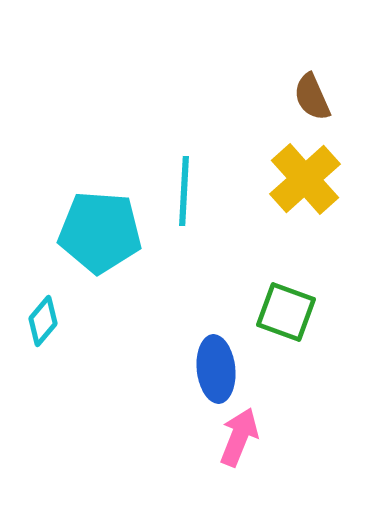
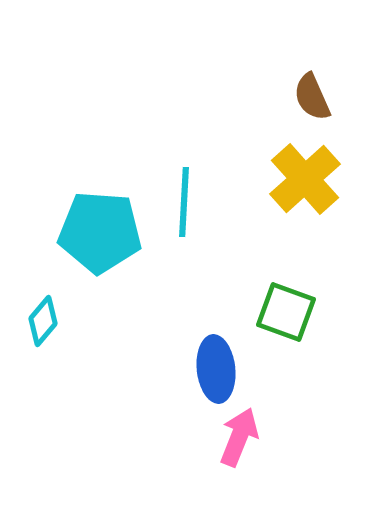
cyan line: moved 11 px down
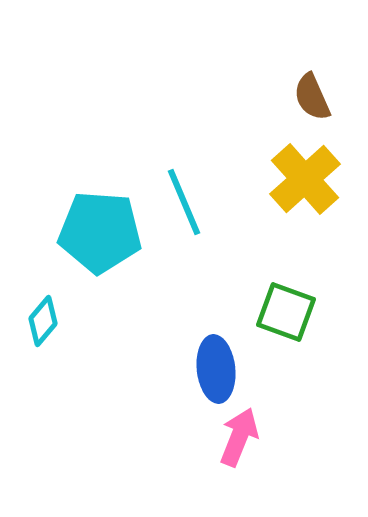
cyan line: rotated 26 degrees counterclockwise
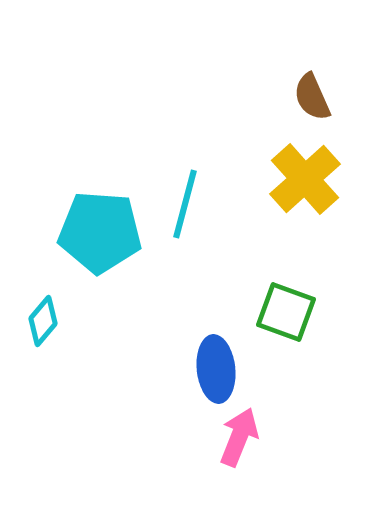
cyan line: moved 1 px right, 2 px down; rotated 38 degrees clockwise
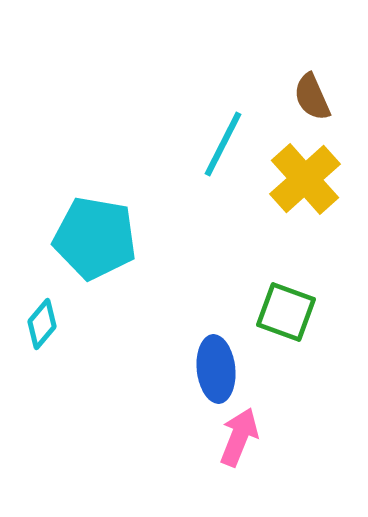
cyan line: moved 38 px right, 60 px up; rotated 12 degrees clockwise
cyan pentagon: moved 5 px left, 6 px down; rotated 6 degrees clockwise
cyan diamond: moved 1 px left, 3 px down
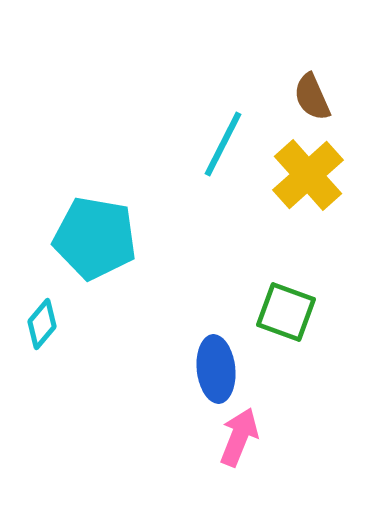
yellow cross: moved 3 px right, 4 px up
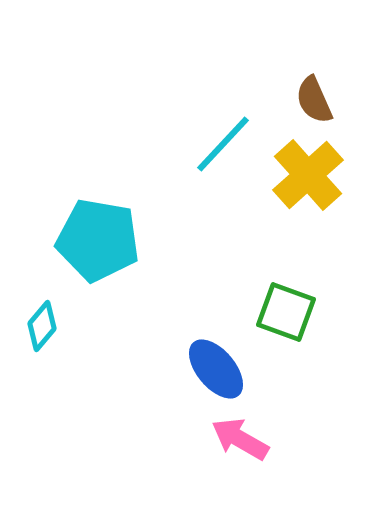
brown semicircle: moved 2 px right, 3 px down
cyan line: rotated 16 degrees clockwise
cyan pentagon: moved 3 px right, 2 px down
cyan diamond: moved 2 px down
blue ellipse: rotated 34 degrees counterclockwise
pink arrow: moved 1 px right, 2 px down; rotated 82 degrees counterclockwise
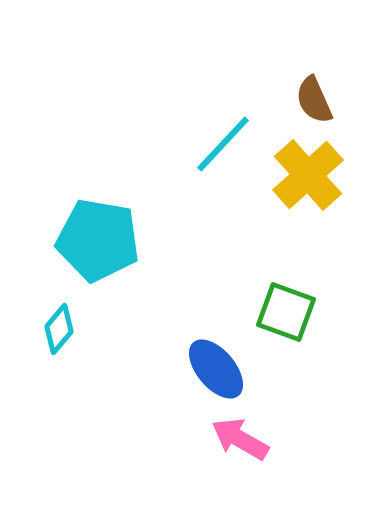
cyan diamond: moved 17 px right, 3 px down
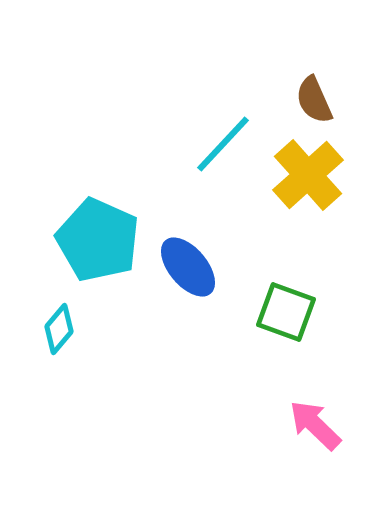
cyan pentagon: rotated 14 degrees clockwise
blue ellipse: moved 28 px left, 102 px up
pink arrow: moved 75 px right, 14 px up; rotated 14 degrees clockwise
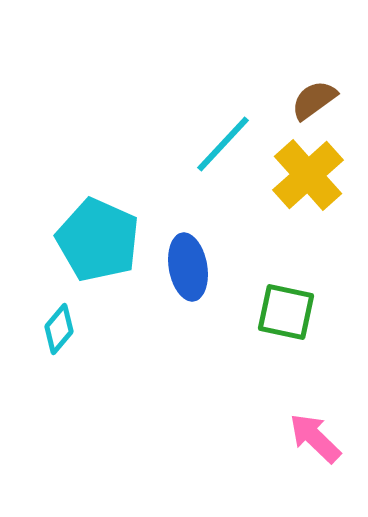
brown semicircle: rotated 78 degrees clockwise
blue ellipse: rotated 30 degrees clockwise
green square: rotated 8 degrees counterclockwise
pink arrow: moved 13 px down
